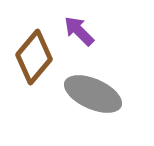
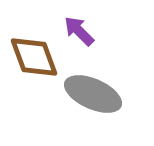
brown diamond: rotated 60 degrees counterclockwise
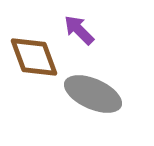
purple arrow: moved 1 px up
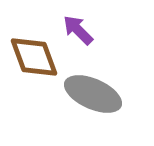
purple arrow: moved 1 px left
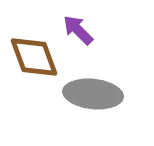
gray ellipse: rotated 18 degrees counterclockwise
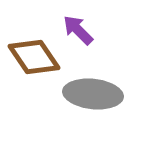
brown diamond: rotated 14 degrees counterclockwise
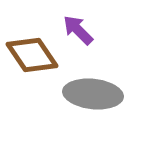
brown diamond: moved 2 px left, 2 px up
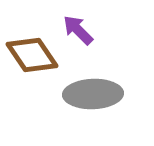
gray ellipse: rotated 8 degrees counterclockwise
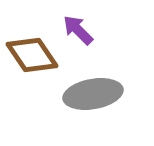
gray ellipse: rotated 8 degrees counterclockwise
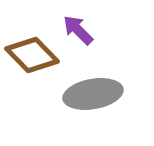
brown diamond: rotated 10 degrees counterclockwise
